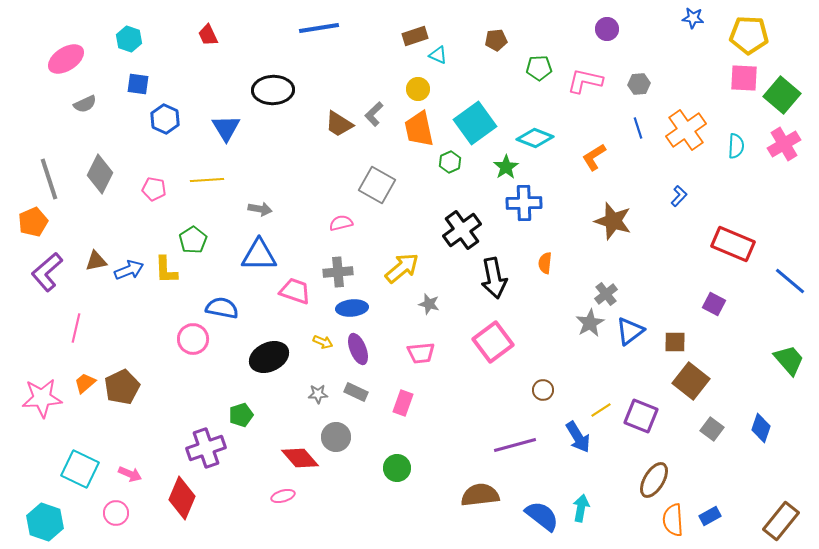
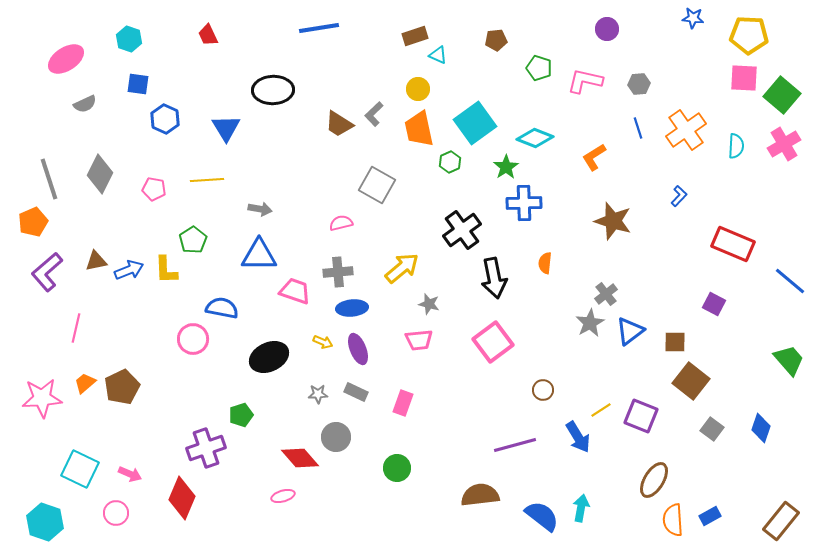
green pentagon at (539, 68): rotated 20 degrees clockwise
pink trapezoid at (421, 353): moved 2 px left, 13 px up
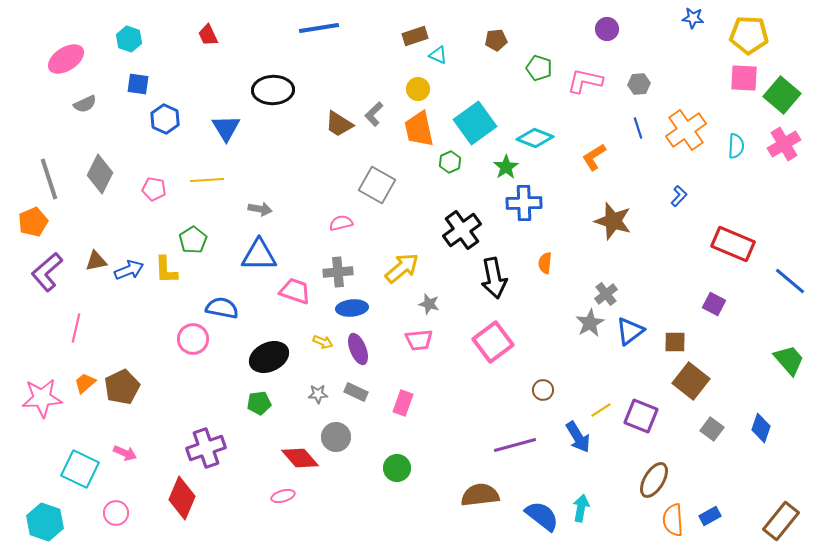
green pentagon at (241, 415): moved 18 px right, 12 px up; rotated 10 degrees clockwise
pink arrow at (130, 474): moved 5 px left, 21 px up
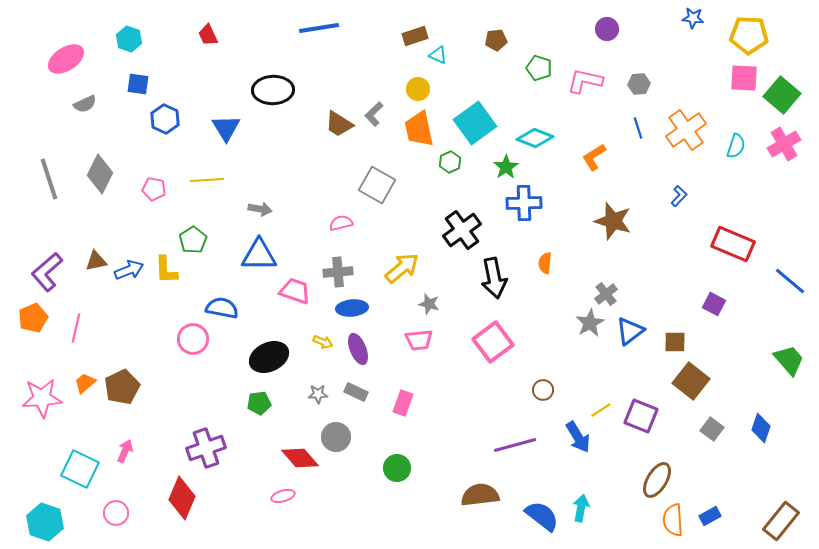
cyan semicircle at (736, 146): rotated 15 degrees clockwise
orange pentagon at (33, 222): moved 96 px down
pink arrow at (125, 453): moved 2 px up; rotated 90 degrees counterclockwise
brown ellipse at (654, 480): moved 3 px right
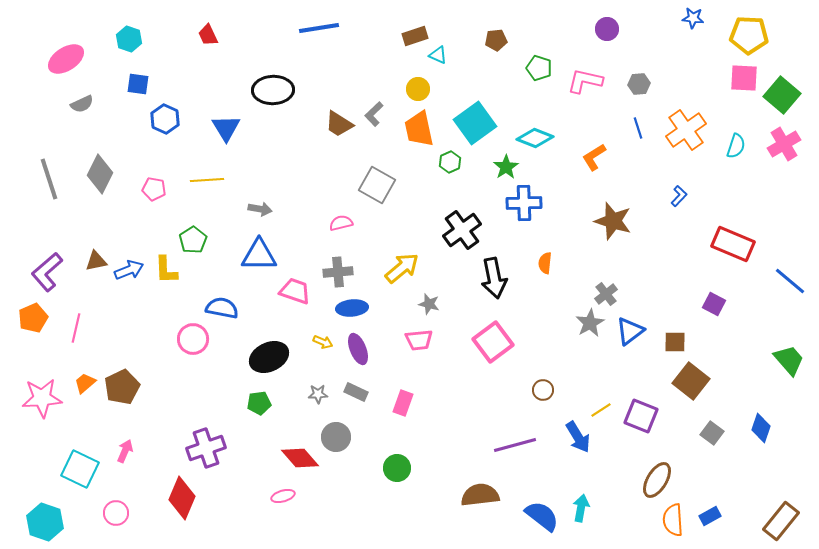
gray semicircle at (85, 104): moved 3 px left
gray square at (712, 429): moved 4 px down
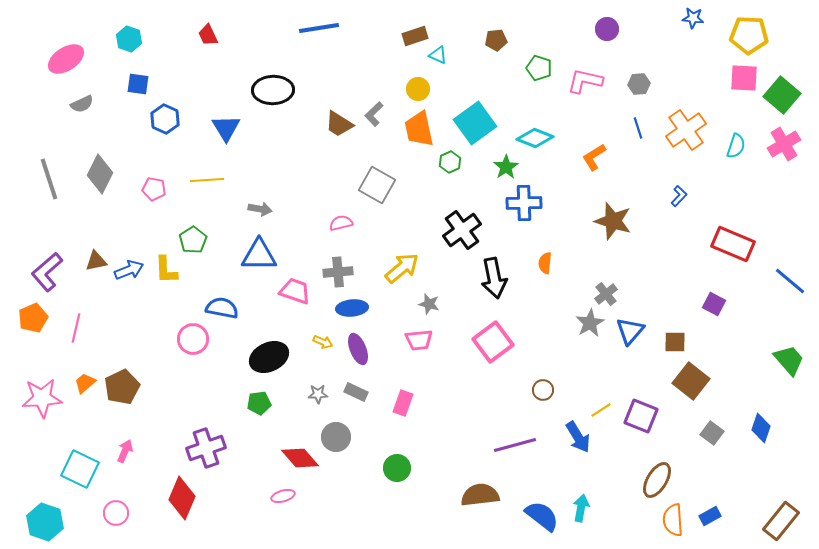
blue triangle at (630, 331): rotated 12 degrees counterclockwise
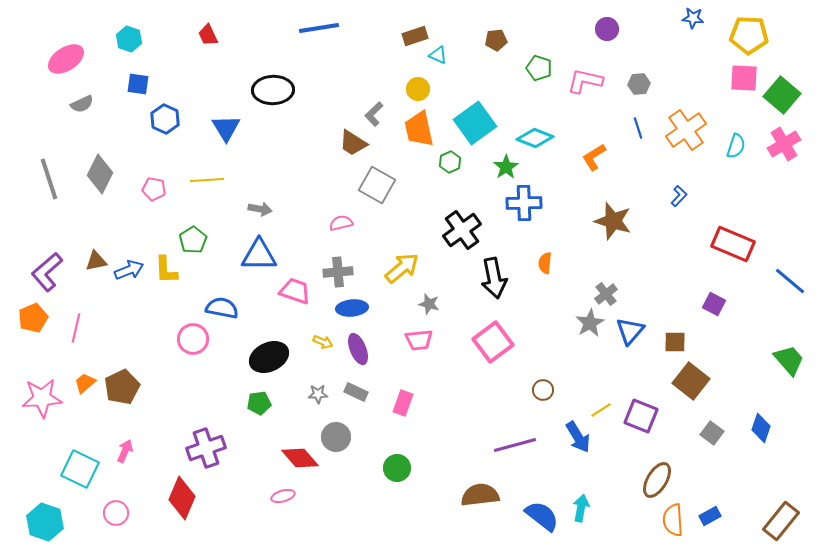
brown trapezoid at (339, 124): moved 14 px right, 19 px down
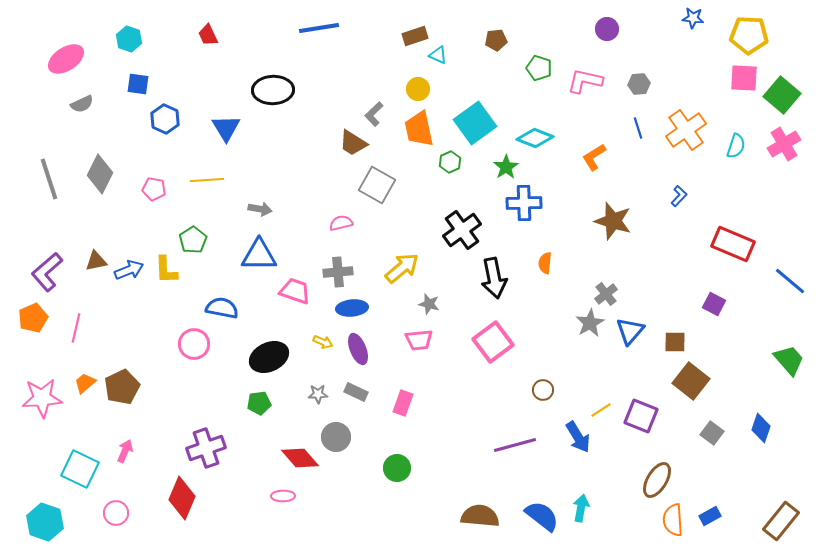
pink circle at (193, 339): moved 1 px right, 5 px down
brown semicircle at (480, 495): moved 21 px down; rotated 12 degrees clockwise
pink ellipse at (283, 496): rotated 15 degrees clockwise
